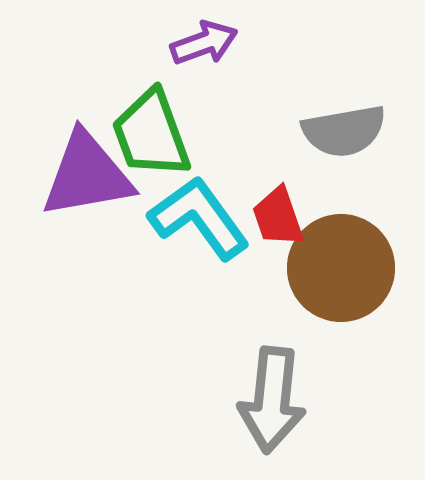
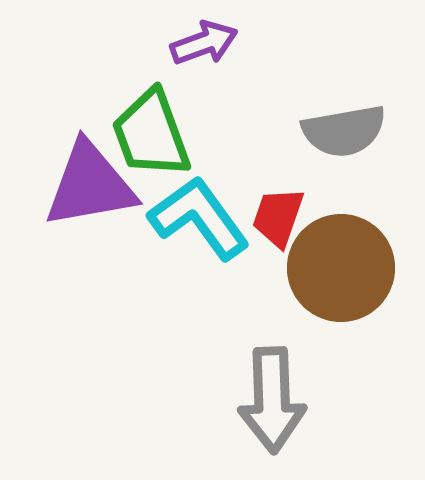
purple triangle: moved 3 px right, 10 px down
red trapezoid: rotated 38 degrees clockwise
gray arrow: rotated 8 degrees counterclockwise
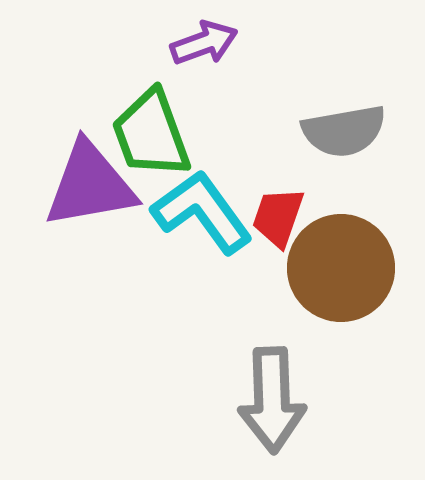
cyan L-shape: moved 3 px right, 6 px up
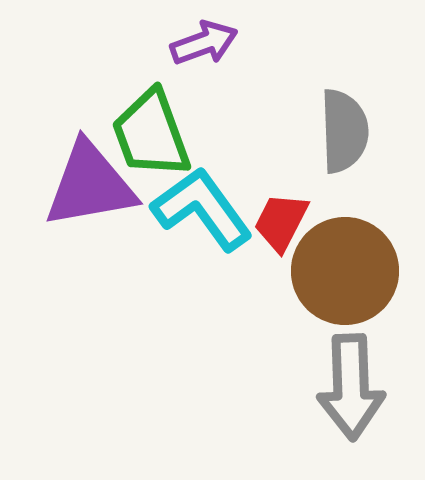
gray semicircle: rotated 82 degrees counterclockwise
cyan L-shape: moved 3 px up
red trapezoid: moved 3 px right, 5 px down; rotated 8 degrees clockwise
brown circle: moved 4 px right, 3 px down
gray arrow: moved 79 px right, 13 px up
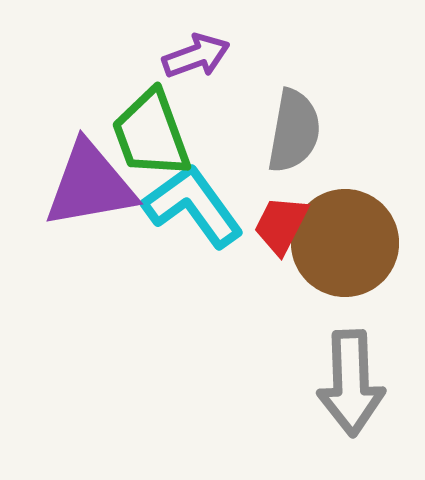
purple arrow: moved 8 px left, 13 px down
gray semicircle: moved 50 px left; rotated 12 degrees clockwise
cyan L-shape: moved 9 px left, 3 px up
red trapezoid: moved 3 px down
brown circle: moved 28 px up
gray arrow: moved 4 px up
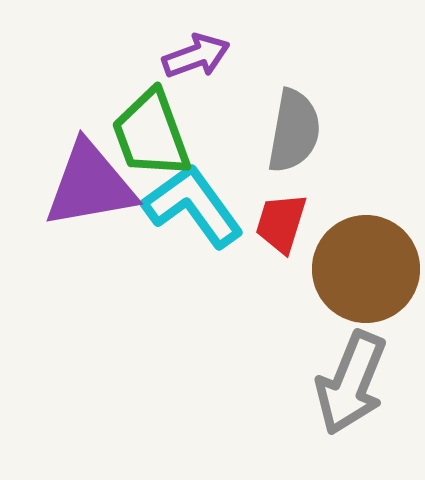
red trapezoid: moved 2 px up; rotated 10 degrees counterclockwise
brown circle: moved 21 px right, 26 px down
gray arrow: rotated 24 degrees clockwise
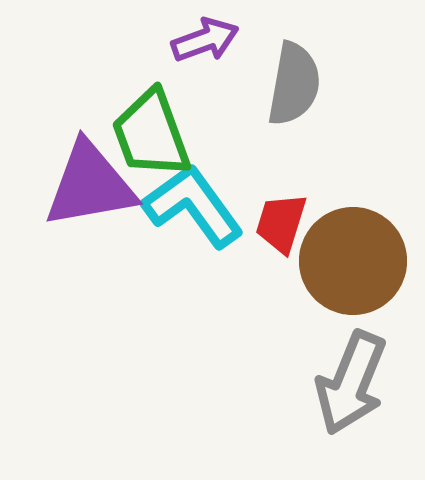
purple arrow: moved 9 px right, 16 px up
gray semicircle: moved 47 px up
brown circle: moved 13 px left, 8 px up
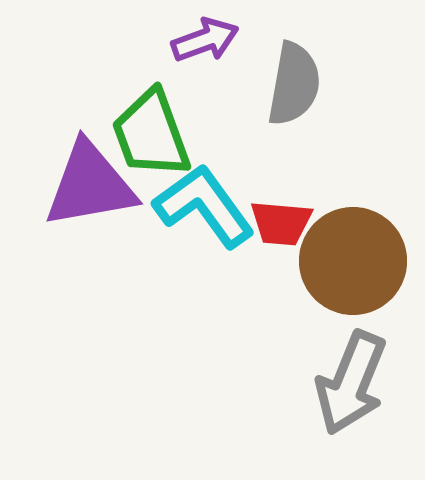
cyan L-shape: moved 11 px right
red trapezoid: rotated 102 degrees counterclockwise
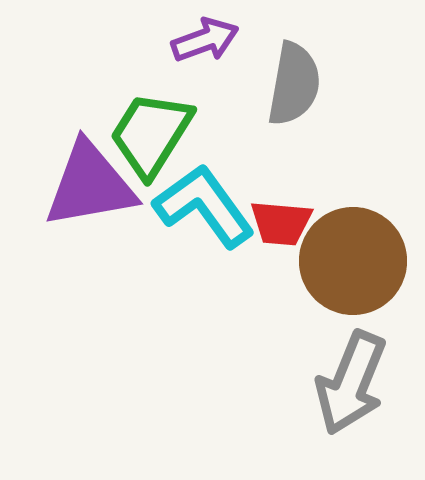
green trapezoid: rotated 52 degrees clockwise
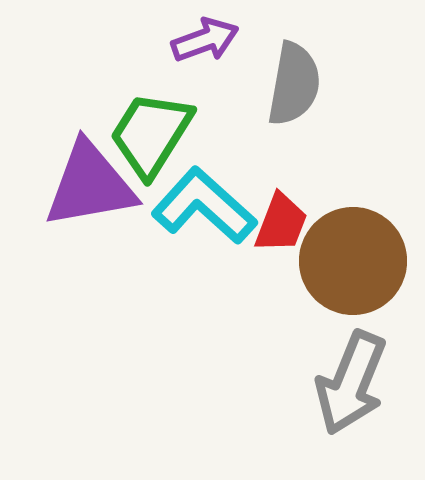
cyan L-shape: rotated 12 degrees counterclockwise
red trapezoid: rotated 74 degrees counterclockwise
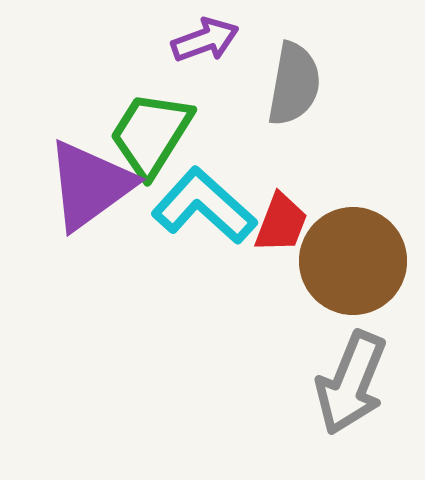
purple triangle: rotated 26 degrees counterclockwise
